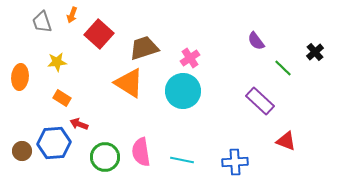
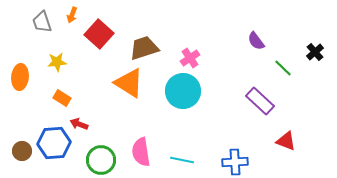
green circle: moved 4 px left, 3 px down
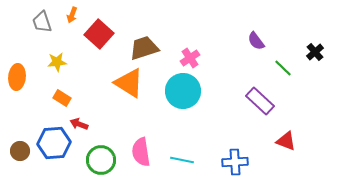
orange ellipse: moved 3 px left
brown circle: moved 2 px left
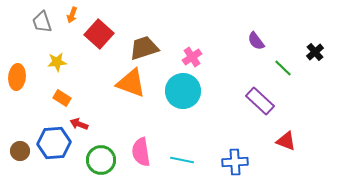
pink cross: moved 2 px right, 1 px up
orange triangle: moved 2 px right; rotated 12 degrees counterclockwise
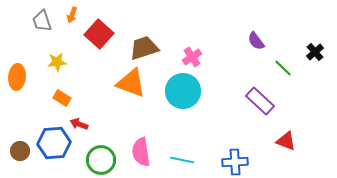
gray trapezoid: moved 1 px up
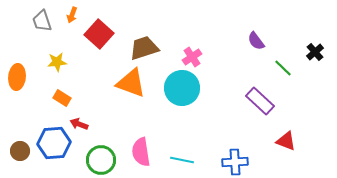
cyan circle: moved 1 px left, 3 px up
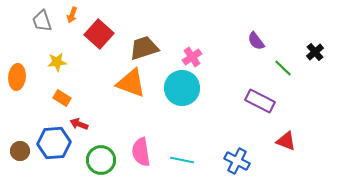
purple rectangle: rotated 16 degrees counterclockwise
blue cross: moved 2 px right, 1 px up; rotated 30 degrees clockwise
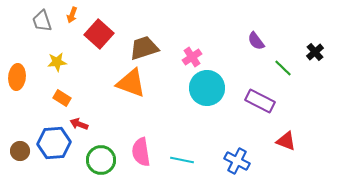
cyan circle: moved 25 px right
